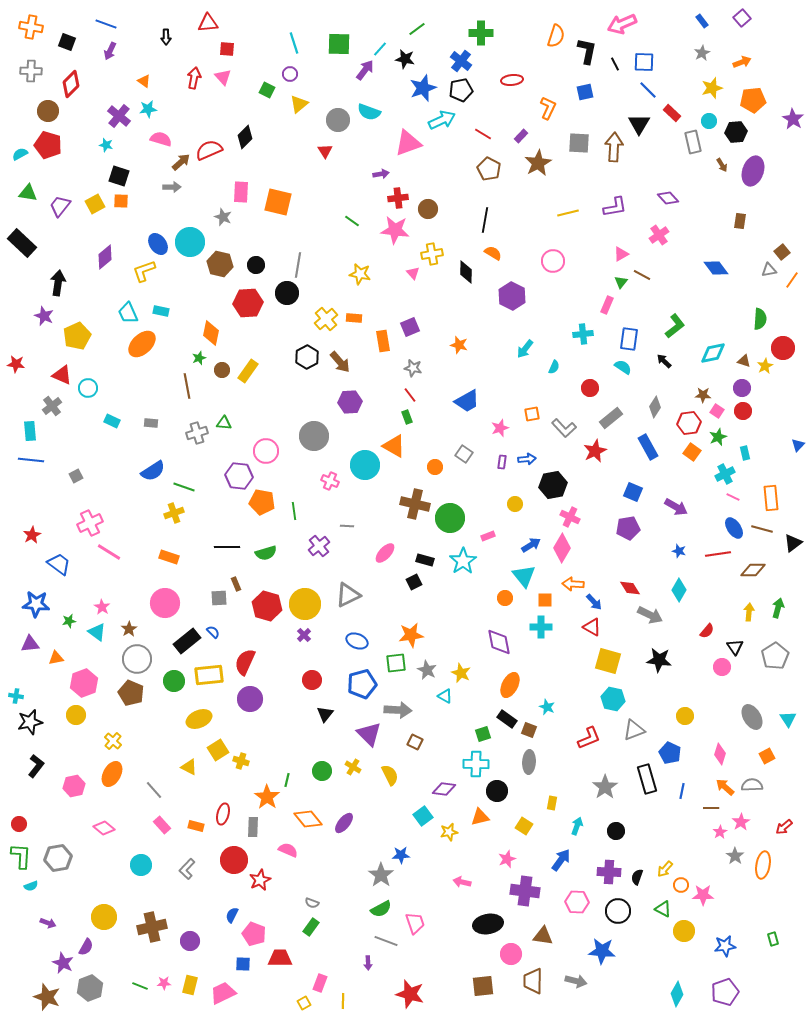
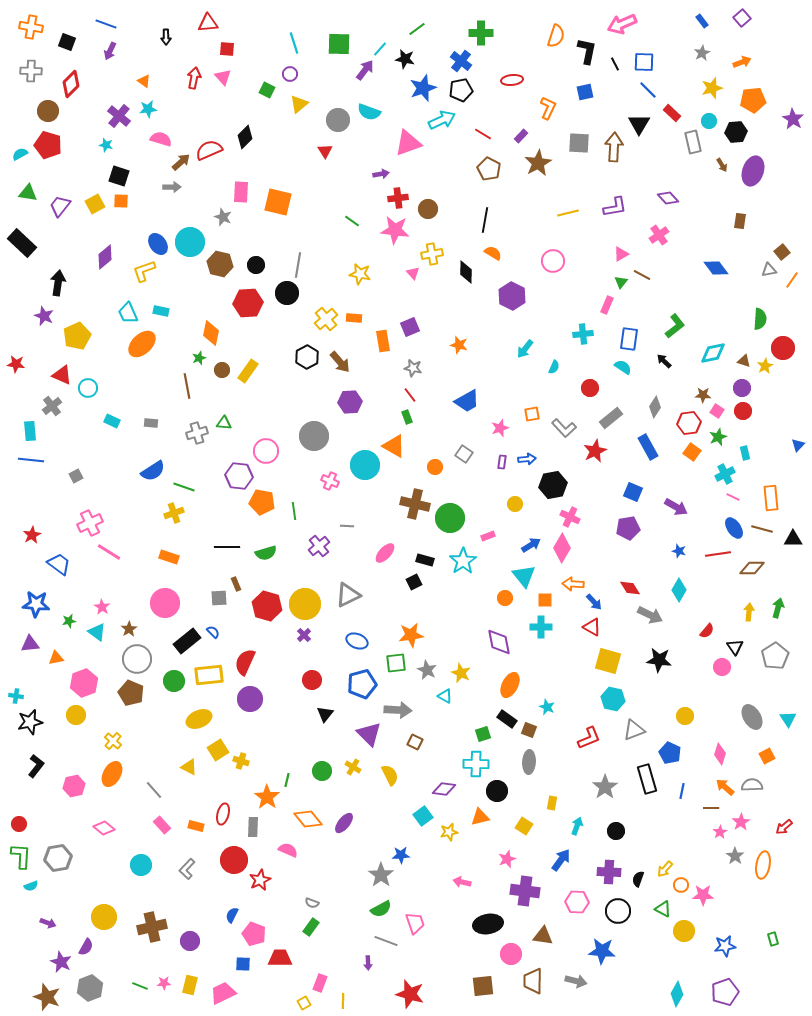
black triangle at (793, 543): moved 4 px up; rotated 36 degrees clockwise
brown diamond at (753, 570): moved 1 px left, 2 px up
black semicircle at (637, 877): moved 1 px right, 2 px down
purple star at (63, 963): moved 2 px left, 1 px up
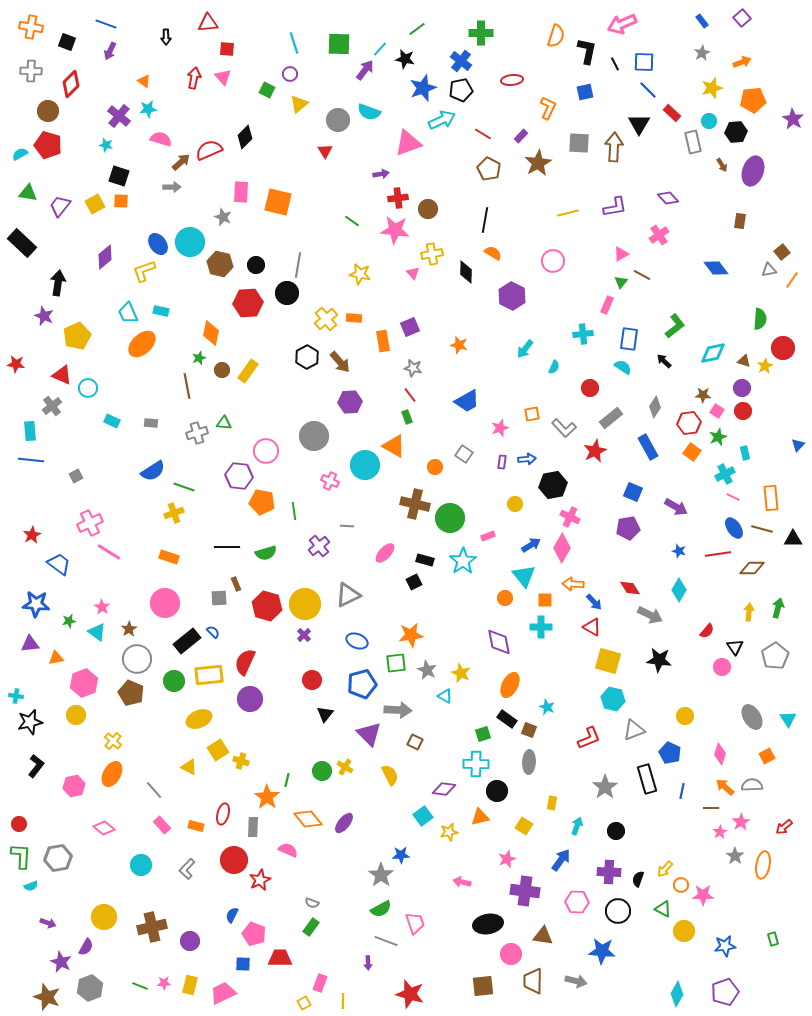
yellow cross at (353, 767): moved 8 px left
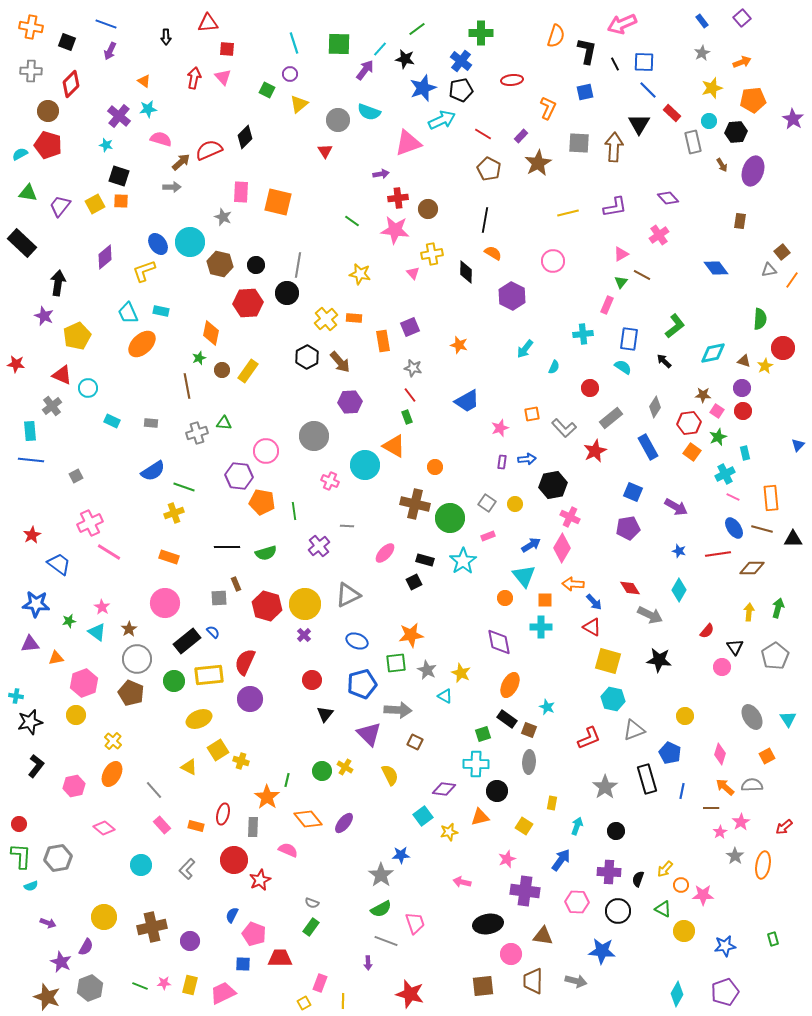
gray square at (464, 454): moved 23 px right, 49 px down
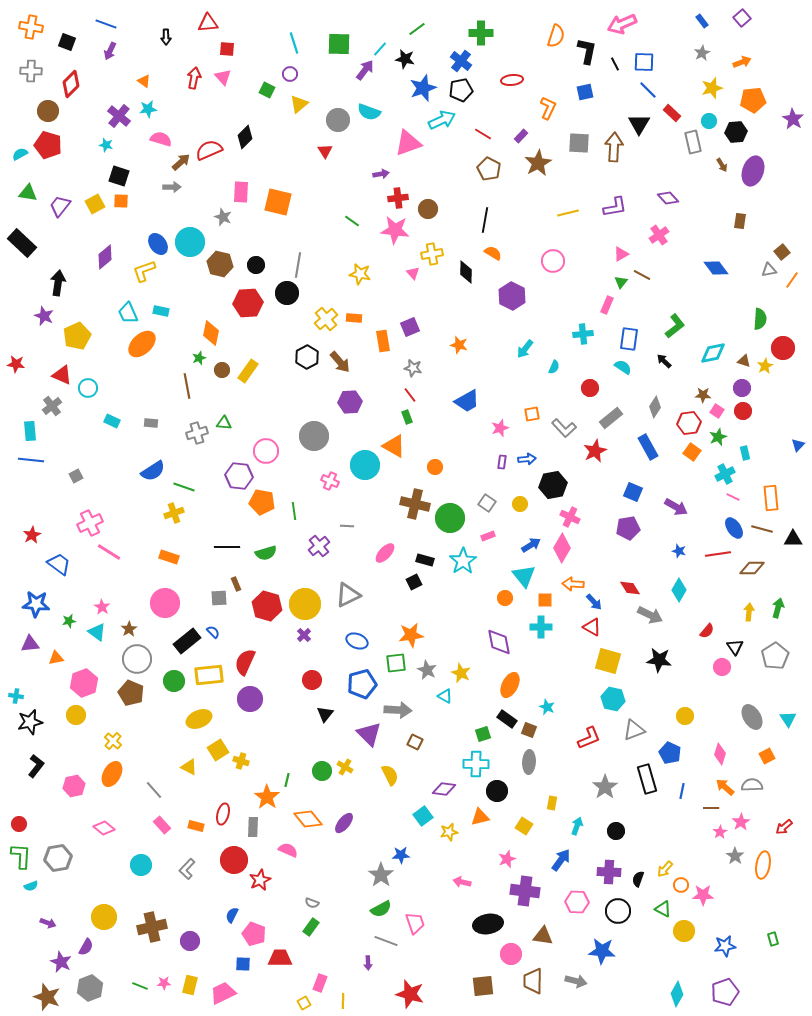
yellow circle at (515, 504): moved 5 px right
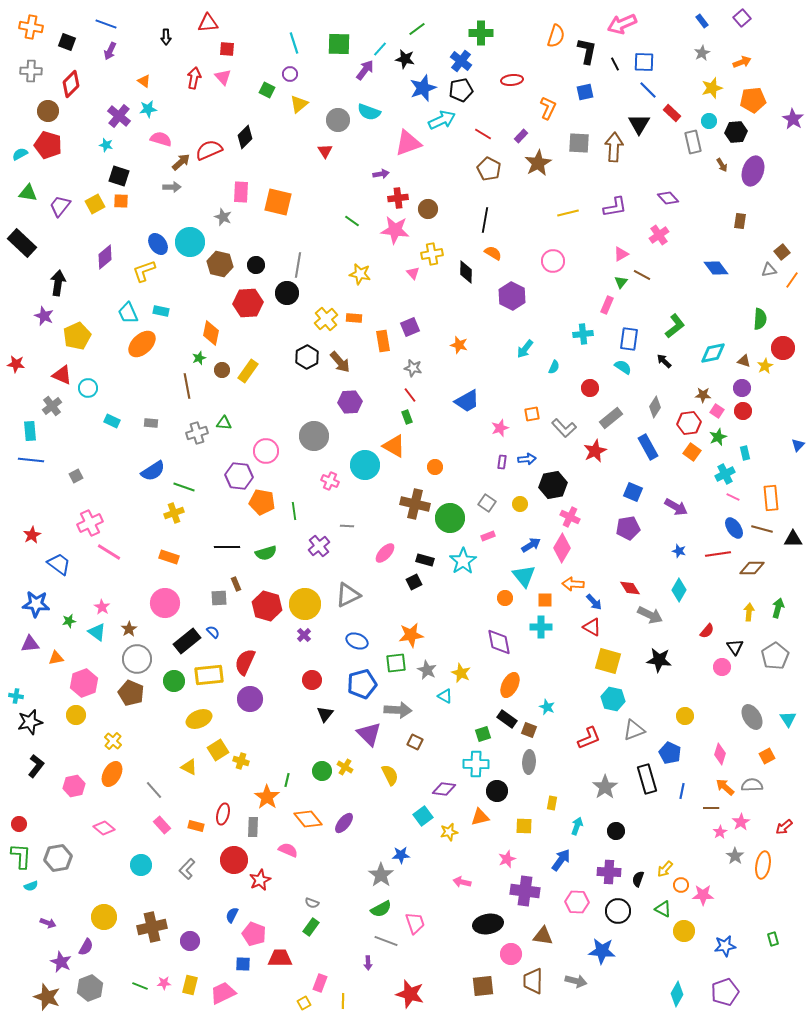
yellow square at (524, 826): rotated 30 degrees counterclockwise
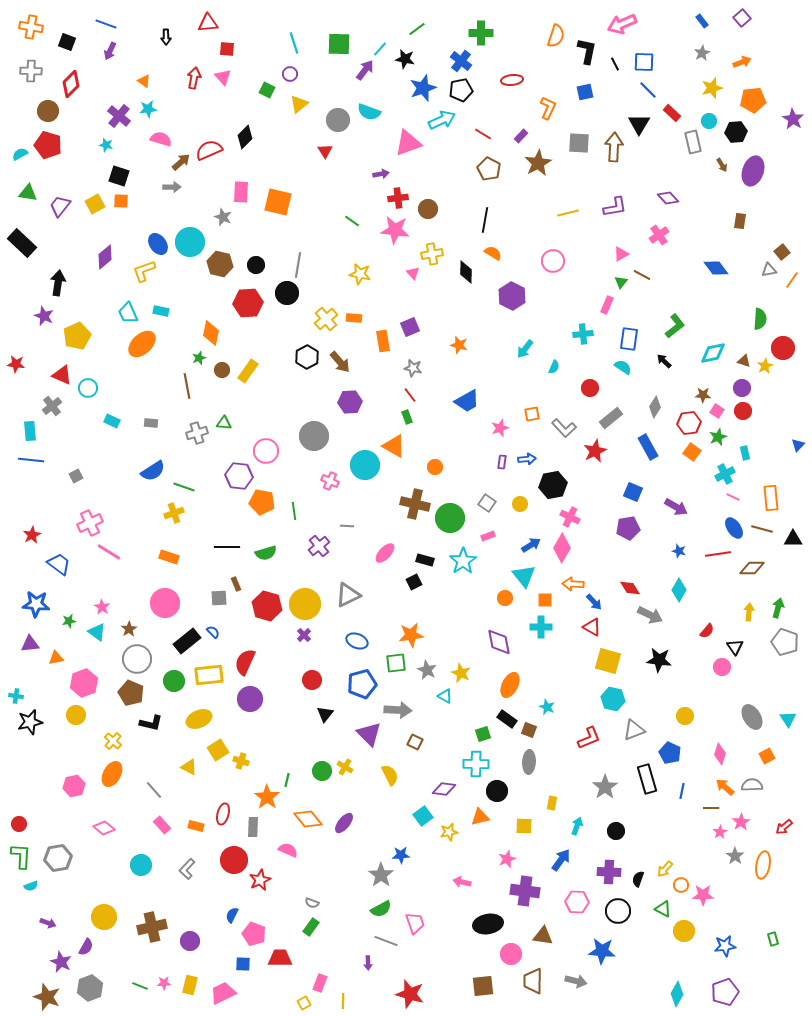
gray pentagon at (775, 656): moved 10 px right, 14 px up; rotated 20 degrees counterclockwise
black L-shape at (36, 766): moved 115 px right, 43 px up; rotated 65 degrees clockwise
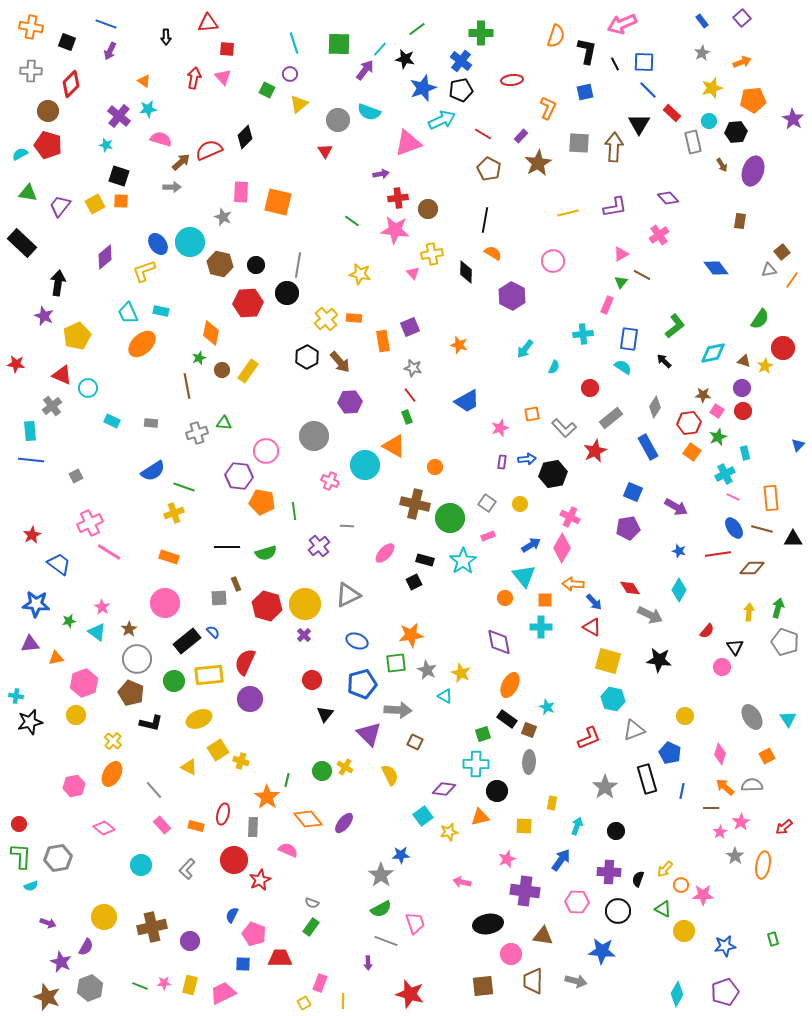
green semicircle at (760, 319): rotated 30 degrees clockwise
black hexagon at (553, 485): moved 11 px up
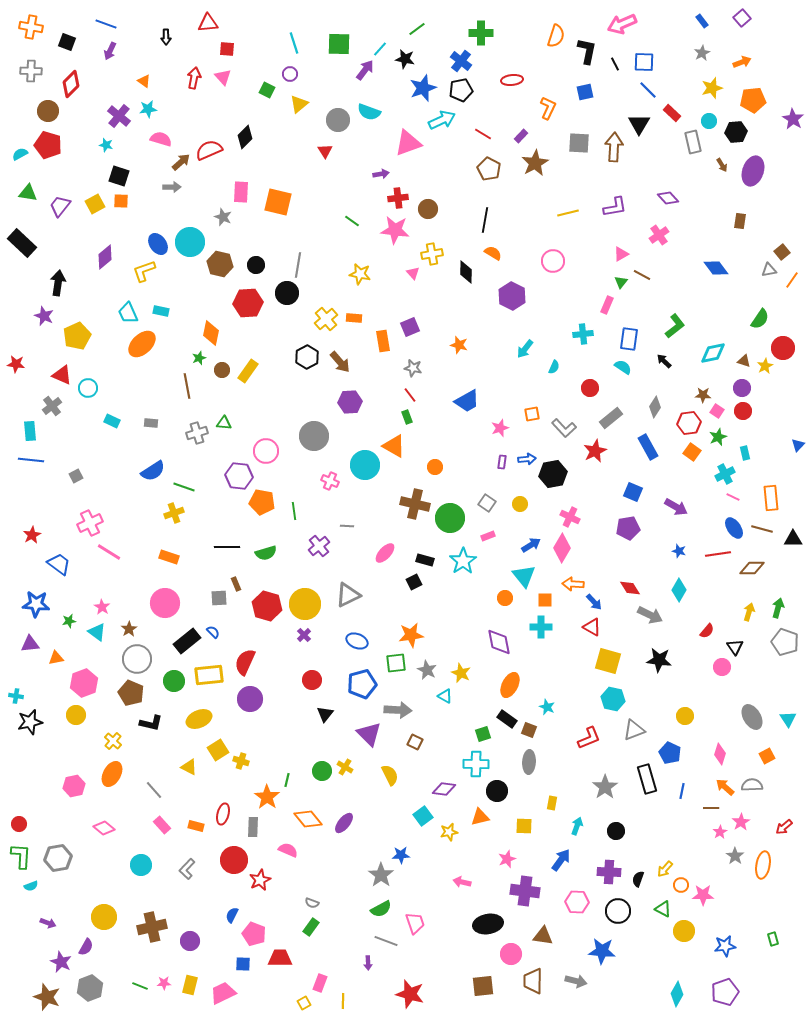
brown star at (538, 163): moved 3 px left
yellow arrow at (749, 612): rotated 12 degrees clockwise
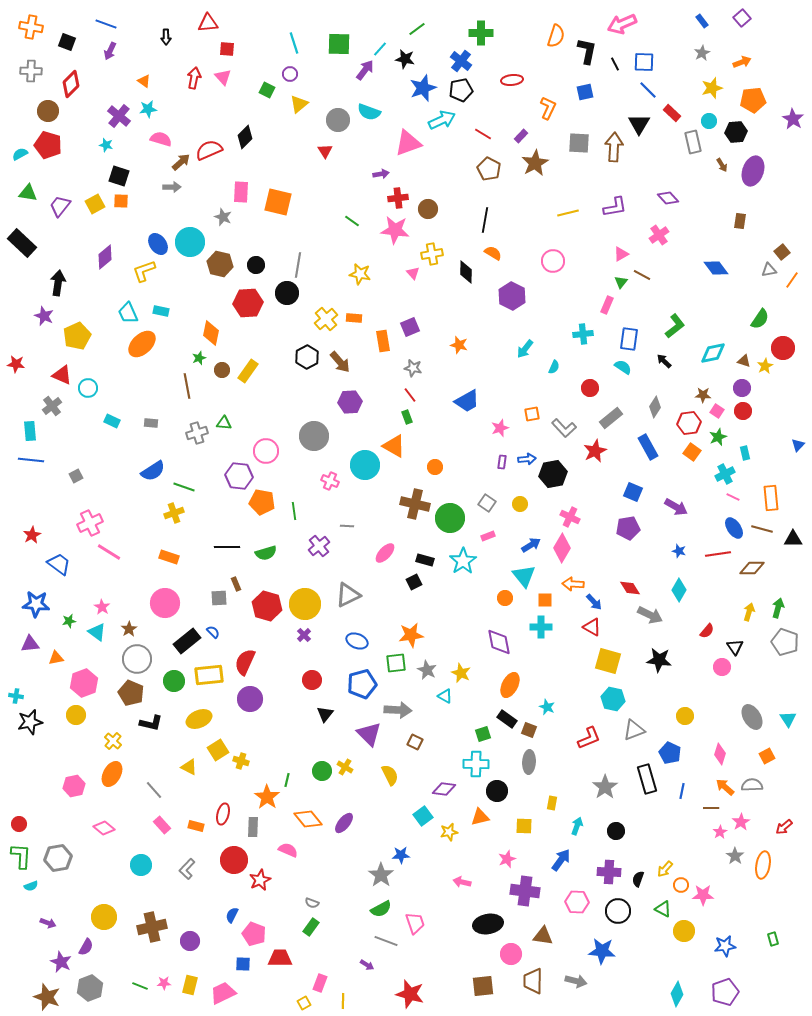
purple arrow at (368, 963): moved 1 px left, 2 px down; rotated 56 degrees counterclockwise
